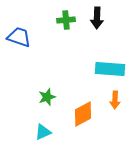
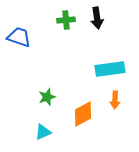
black arrow: rotated 10 degrees counterclockwise
cyan rectangle: rotated 12 degrees counterclockwise
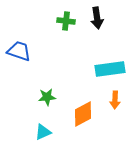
green cross: moved 1 px down; rotated 12 degrees clockwise
blue trapezoid: moved 14 px down
green star: rotated 12 degrees clockwise
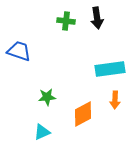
cyan triangle: moved 1 px left
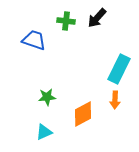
black arrow: rotated 50 degrees clockwise
blue trapezoid: moved 15 px right, 11 px up
cyan rectangle: moved 9 px right; rotated 56 degrees counterclockwise
cyan triangle: moved 2 px right
